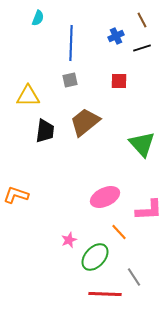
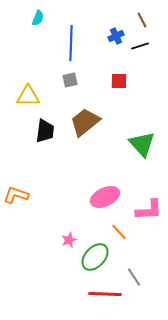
black line: moved 2 px left, 2 px up
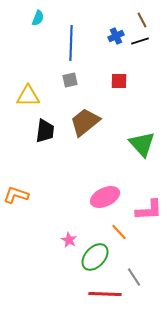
black line: moved 5 px up
pink star: rotated 21 degrees counterclockwise
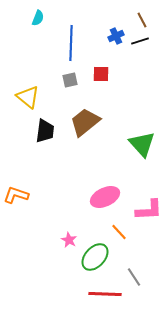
red square: moved 18 px left, 7 px up
yellow triangle: moved 1 px down; rotated 40 degrees clockwise
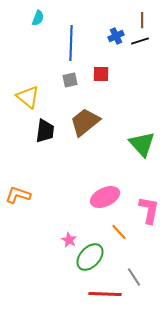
brown line: rotated 28 degrees clockwise
orange L-shape: moved 2 px right
pink L-shape: rotated 76 degrees counterclockwise
green ellipse: moved 5 px left
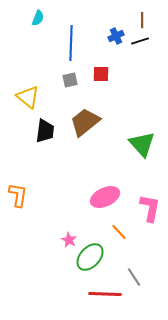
orange L-shape: rotated 80 degrees clockwise
pink L-shape: moved 1 px right, 2 px up
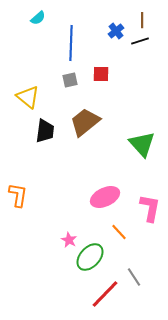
cyan semicircle: rotated 28 degrees clockwise
blue cross: moved 5 px up; rotated 14 degrees counterclockwise
red line: rotated 48 degrees counterclockwise
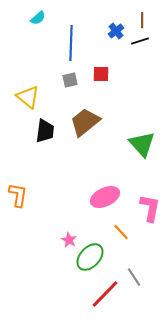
orange line: moved 2 px right
